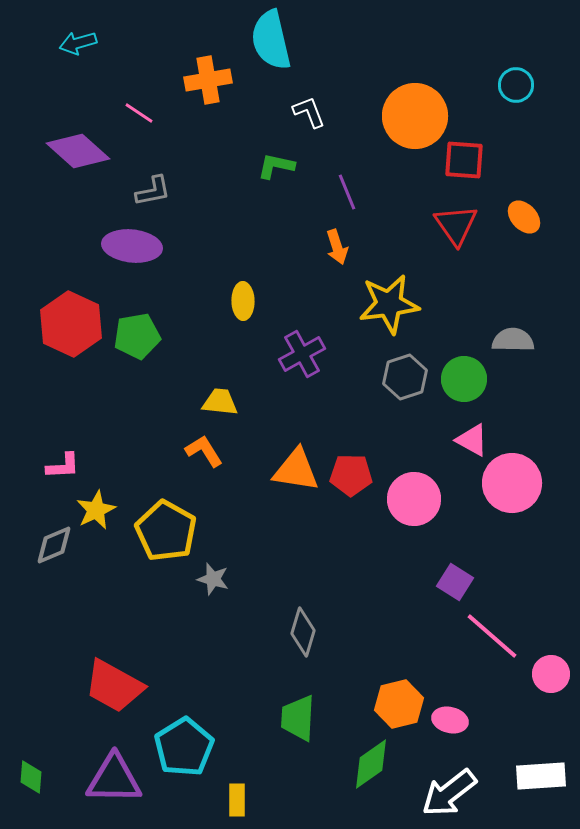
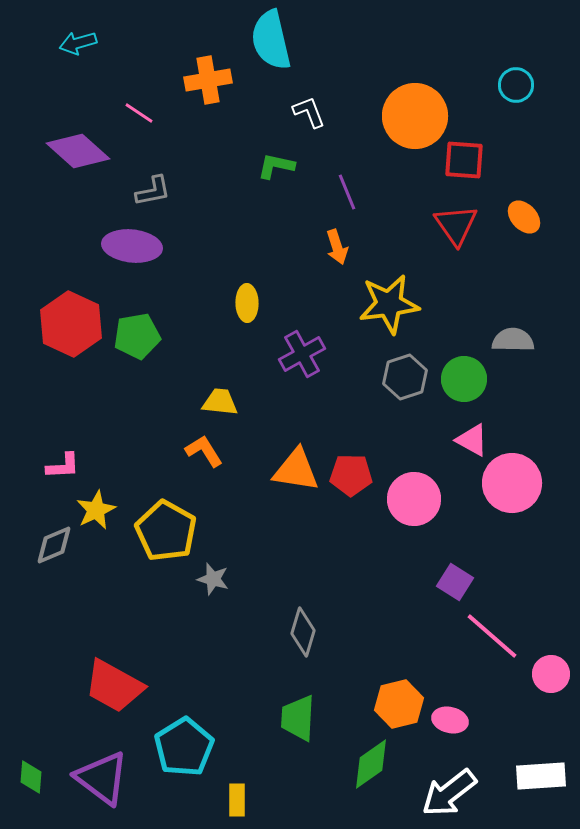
yellow ellipse at (243, 301): moved 4 px right, 2 px down
purple triangle at (114, 779): moved 12 px left, 1 px up; rotated 36 degrees clockwise
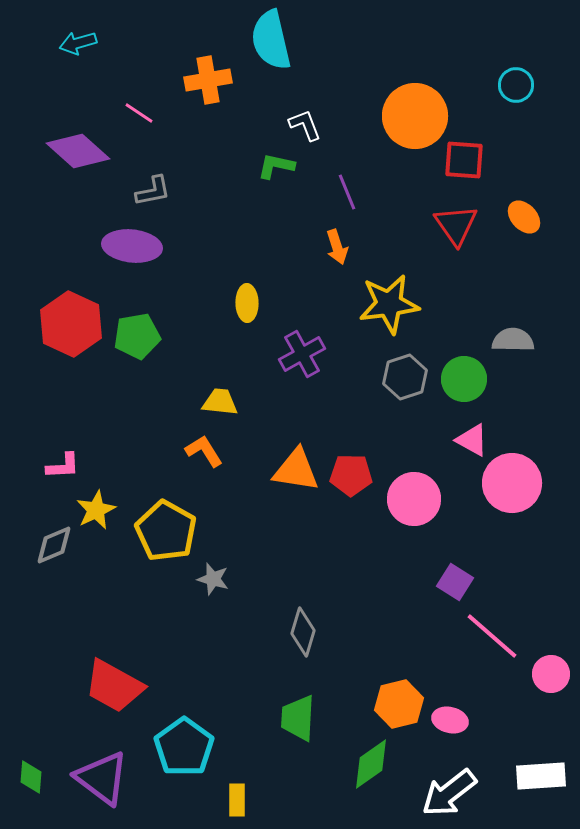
white L-shape at (309, 112): moved 4 px left, 13 px down
cyan pentagon at (184, 747): rotated 4 degrees counterclockwise
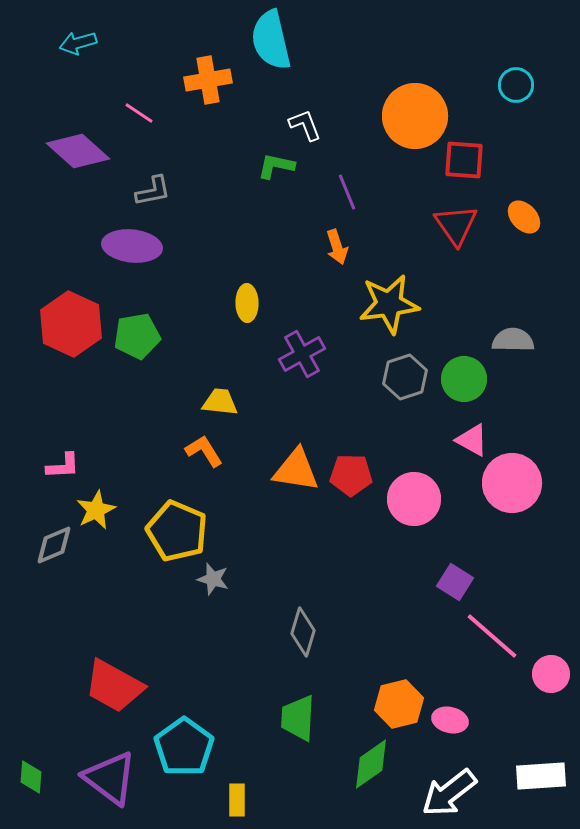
yellow pentagon at (166, 531): moved 11 px right; rotated 6 degrees counterclockwise
purple triangle at (102, 778): moved 8 px right
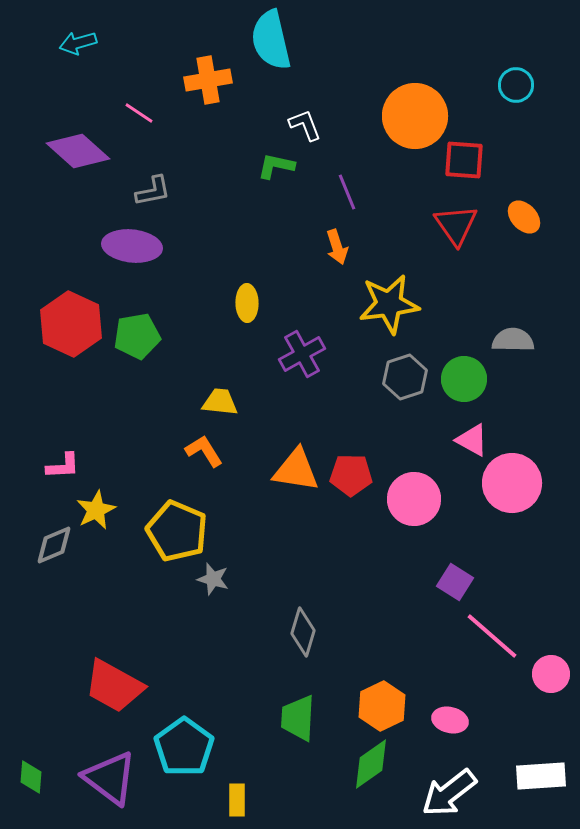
orange hexagon at (399, 704): moved 17 px left, 2 px down; rotated 12 degrees counterclockwise
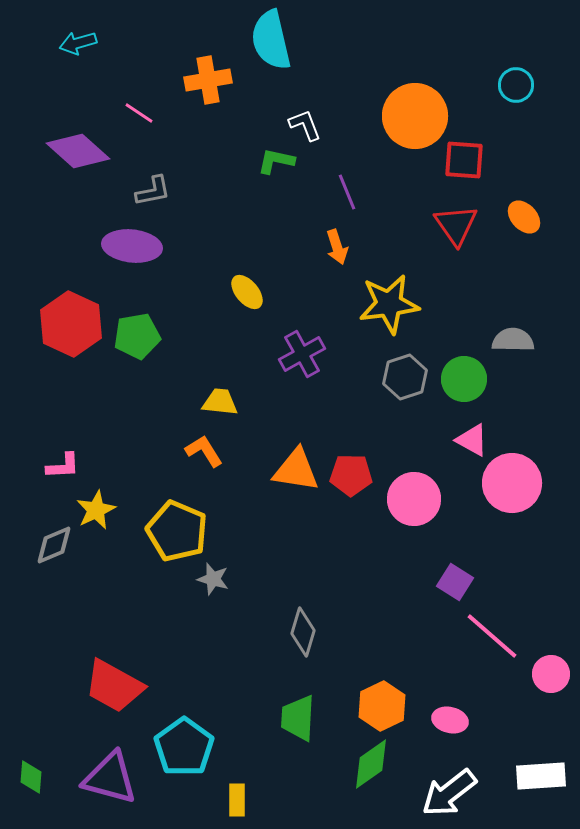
green L-shape at (276, 166): moved 5 px up
yellow ellipse at (247, 303): moved 11 px up; rotated 39 degrees counterclockwise
purple triangle at (110, 778): rotated 22 degrees counterclockwise
